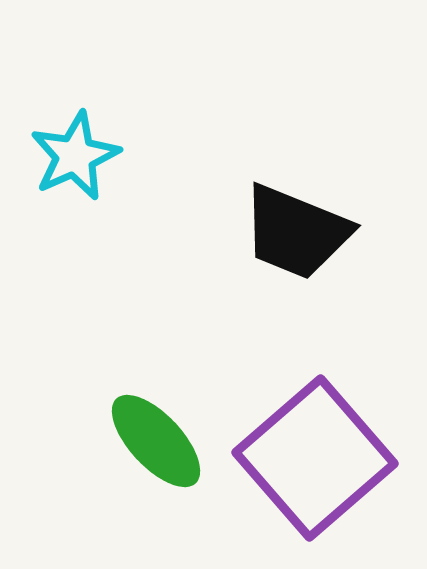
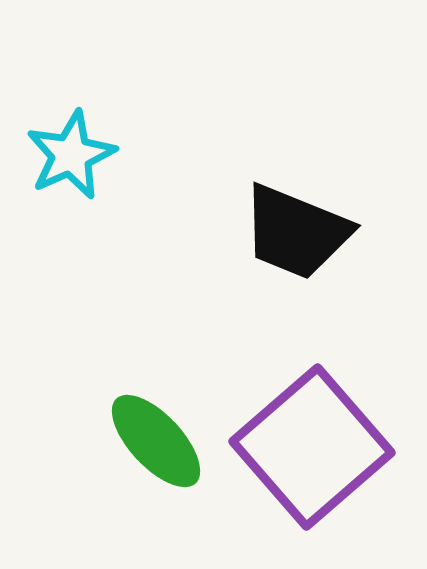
cyan star: moved 4 px left, 1 px up
purple square: moved 3 px left, 11 px up
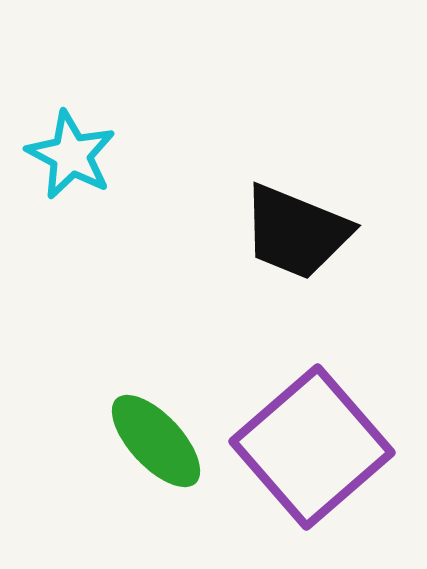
cyan star: rotated 20 degrees counterclockwise
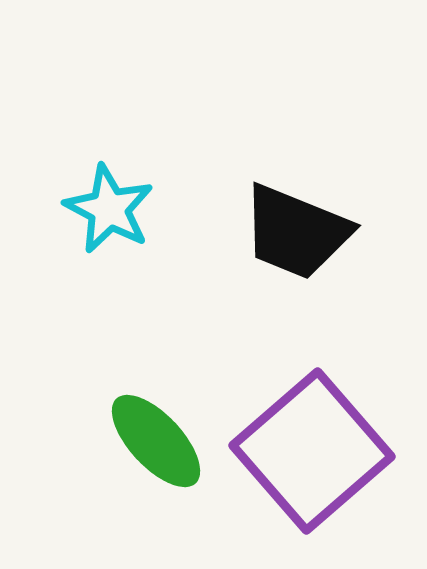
cyan star: moved 38 px right, 54 px down
purple square: moved 4 px down
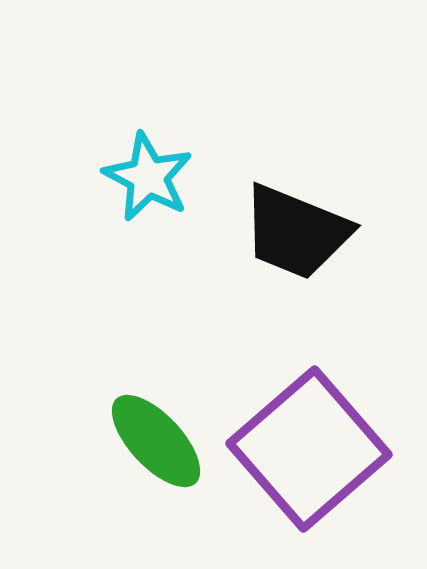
cyan star: moved 39 px right, 32 px up
purple square: moved 3 px left, 2 px up
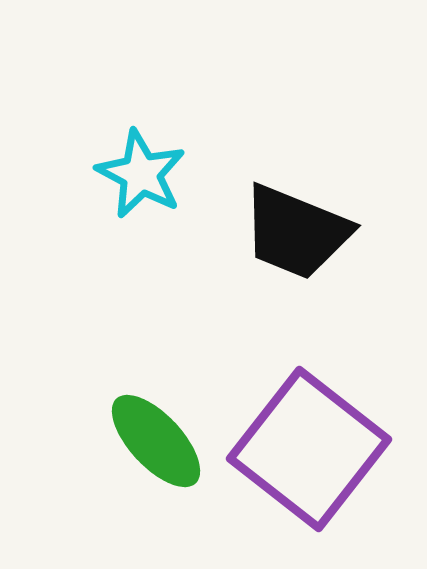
cyan star: moved 7 px left, 3 px up
purple square: rotated 11 degrees counterclockwise
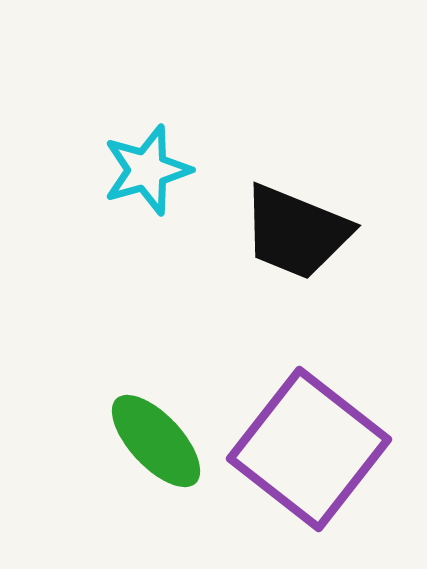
cyan star: moved 6 px right, 4 px up; rotated 28 degrees clockwise
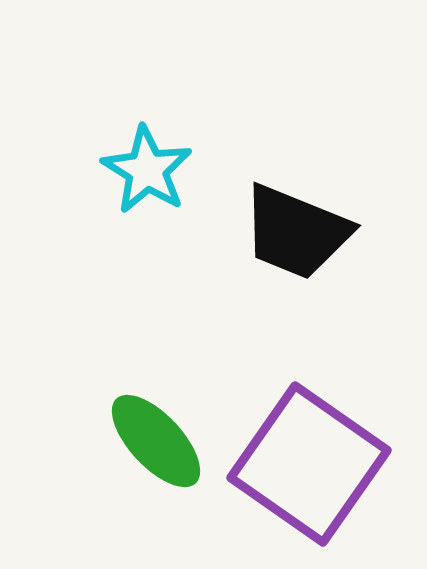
cyan star: rotated 24 degrees counterclockwise
purple square: moved 15 px down; rotated 3 degrees counterclockwise
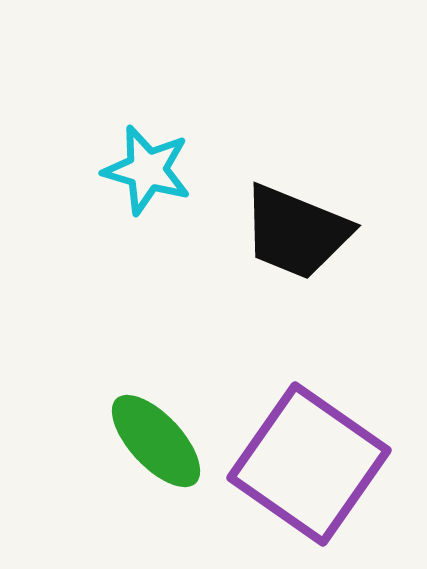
cyan star: rotated 16 degrees counterclockwise
